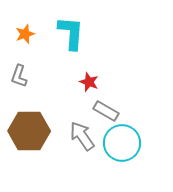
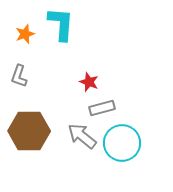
cyan L-shape: moved 10 px left, 9 px up
gray rectangle: moved 4 px left, 3 px up; rotated 45 degrees counterclockwise
gray arrow: rotated 16 degrees counterclockwise
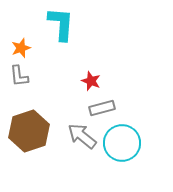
orange star: moved 4 px left, 14 px down
gray L-shape: rotated 25 degrees counterclockwise
red star: moved 2 px right, 1 px up
brown hexagon: rotated 18 degrees counterclockwise
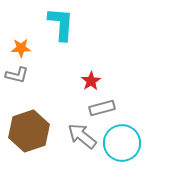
orange star: rotated 18 degrees clockwise
gray L-shape: moved 2 px left, 1 px up; rotated 70 degrees counterclockwise
red star: rotated 18 degrees clockwise
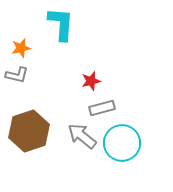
orange star: rotated 12 degrees counterclockwise
red star: rotated 18 degrees clockwise
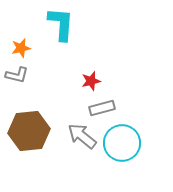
brown hexagon: rotated 12 degrees clockwise
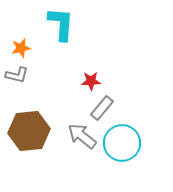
red star: rotated 12 degrees clockwise
gray rectangle: rotated 35 degrees counterclockwise
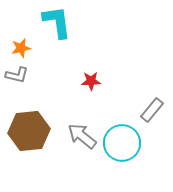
cyan L-shape: moved 4 px left, 2 px up; rotated 12 degrees counterclockwise
gray rectangle: moved 50 px right, 2 px down
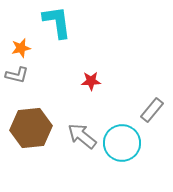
brown hexagon: moved 2 px right, 3 px up
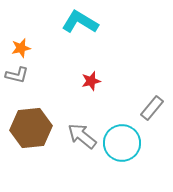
cyan L-shape: moved 23 px right; rotated 51 degrees counterclockwise
red star: rotated 12 degrees counterclockwise
gray rectangle: moved 2 px up
